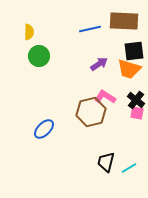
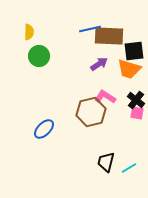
brown rectangle: moved 15 px left, 15 px down
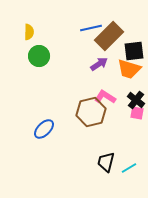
blue line: moved 1 px right, 1 px up
brown rectangle: rotated 48 degrees counterclockwise
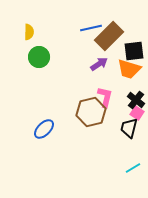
green circle: moved 1 px down
pink L-shape: rotated 70 degrees clockwise
pink square: rotated 24 degrees clockwise
black trapezoid: moved 23 px right, 34 px up
cyan line: moved 4 px right
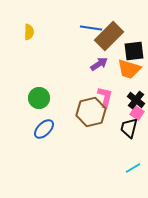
blue line: rotated 20 degrees clockwise
green circle: moved 41 px down
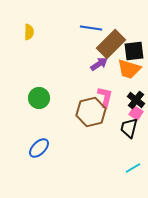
brown rectangle: moved 2 px right, 8 px down
pink square: moved 1 px left
blue ellipse: moved 5 px left, 19 px down
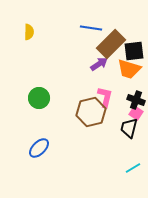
black cross: rotated 18 degrees counterclockwise
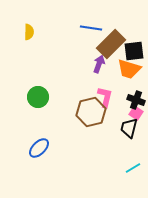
purple arrow: rotated 36 degrees counterclockwise
green circle: moved 1 px left, 1 px up
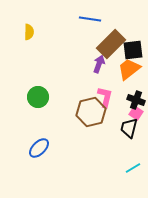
blue line: moved 1 px left, 9 px up
black square: moved 1 px left, 1 px up
orange trapezoid: rotated 125 degrees clockwise
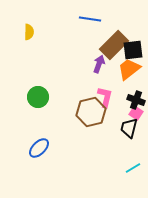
brown rectangle: moved 3 px right, 1 px down
